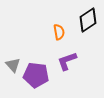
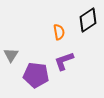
purple L-shape: moved 3 px left
gray triangle: moved 2 px left, 10 px up; rotated 14 degrees clockwise
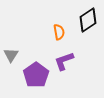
purple pentagon: rotated 30 degrees clockwise
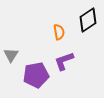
purple pentagon: rotated 25 degrees clockwise
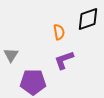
black diamond: moved 1 px up; rotated 15 degrees clockwise
purple L-shape: moved 1 px up
purple pentagon: moved 3 px left, 7 px down; rotated 10 degrees clockwise
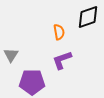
black diamond: moved 2 px up
purple L-shape: moved 2 px left
purple pentagon: moved 1 px left
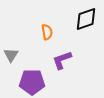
black diamond: moved 2 px left, 2 px down
orange semicircle: moved 12 px left
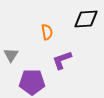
black diamond: rotated 15 degrees clockwise
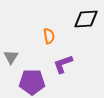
orange semicircle: moved 2 px right, 4 px down
gray triangle: moved 2 px down
purple L-shape: moved 1 px right, 4 px down
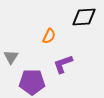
black diamond: moved 2 px left, 2 px up
orange semicircle: rotated 35 degrees clockwise
